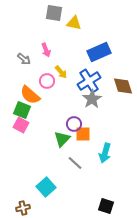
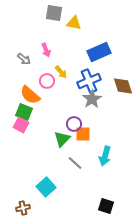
blue cross: rotated 10 degrees clockwise
green square: moved 2 px right, 2 px down
cyan arrow: moved 3 px down
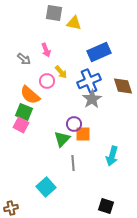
cyan arrow: moved 7 px right
gray line: moved 2 px left; rotated 42 degrees clockwise
brown cross: moved 12 px left
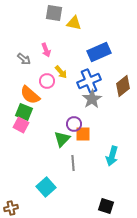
brown diamond: rotated 70 degrees clockwise
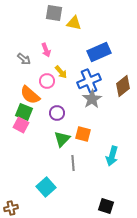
purple circle: moved 17 px left, 11 px up
orange square: rotated 14 degrees clockwise
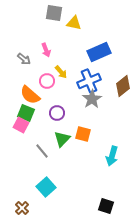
green square: moved 2 px right, 1 px down
gray line: moved 31 px left, 12 px up; rotated 35 degrees counterclockwise
brown cross: moved 11 px right; rotated 32 degrees counterclockwise
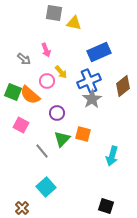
green square: moved 13 px left, 21 px up
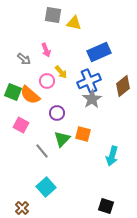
gray square: moved 1 px left, 2 px down
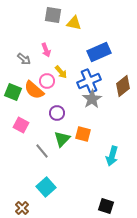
orange semicircle: moved 4 px right, 5 px up
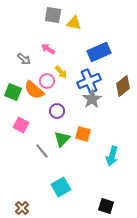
pink arrow: moved 2 px right, 1 px up; rotated 144 degrees clockwise
purple circle: moved 2 px up
cyan square: moved 15 px right; rotated 12 degrees clockwise
